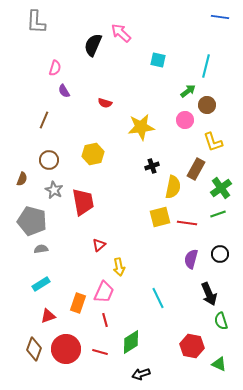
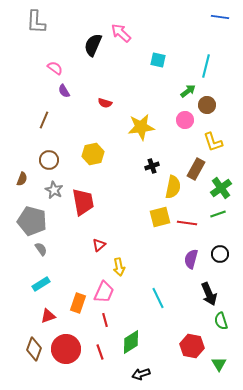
pink semicircle at (55, 68): rotated 70 degrees counterclockwise
gray semicircle at (41, 249): rotated 64 degrees clockwise
red line at (100, 352): rotated 56 degrees clockwise
green triangle at (219, 364): rotated 35 degrees clockwise
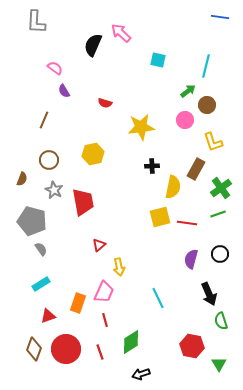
black cross at (152, 166): rotated 16 degrees clockwise
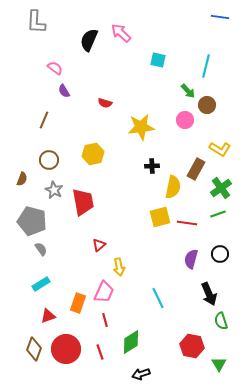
black semicircle at (93, 45): moved 4 px left, 5 px up
green arrow at (188, 91): rotated 84 degrees clockwise
yellow L-shape at (213, 142): moved 7 px right, 7 px down; rotated 40 degrees counterclockwise
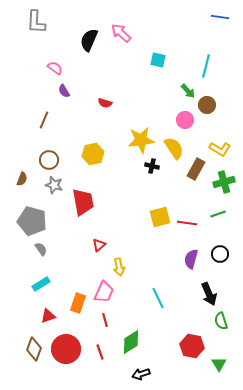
yellow star at (141, 127): moved 13 px down
black cross at (152, 166): rotated 16 degrees clockwise
yellow semicircle at (173, 187): moved 1 px right, 39 px up; rotated 45 degrees counterclockwise
green cross at (221, 188): moved 3 px right, 6 px up; rotated 20 degrees clockwise
gray star at (54, 190): moved 5 px up; rotated 12 degrees counterclockwise
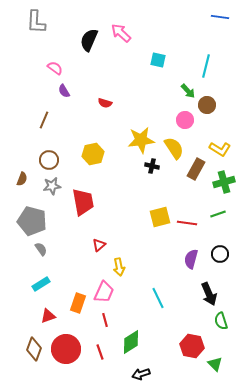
gray star at (54, 185): moved 2 px left, 1 px down; rotated 24 degrees counterclockwise
green triangle at (219, 364): moved 4 px left; rotated 14 degrees counterclockwise
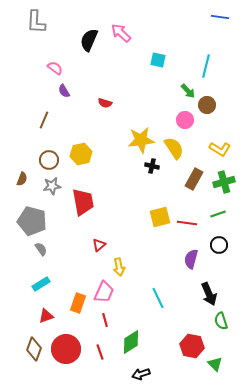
yellow hexagon at (93, 154): moved 12 px left
brown rectangle at (196, 169): moved 2 px left, 10 px down
black circle at (220, 254): moved 1 px left, 9 px up
red triangle at (48, 316): moved 2 px left
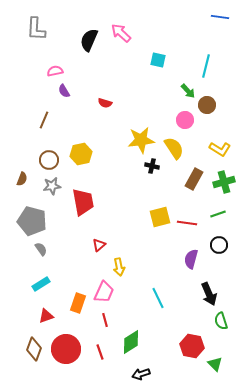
gray L-shape at (36, 22): moved 7 px down
pink semicircle at (55, 68): moved 3 px down; rotated 49 degrees counterclockwise
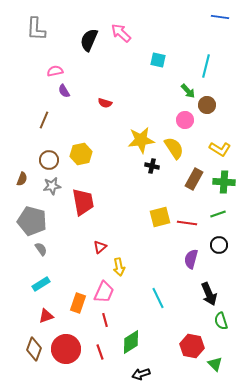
green cross at (224, 182): rotated 20 degrees clockwise
red triangle at (99, 245): moved 1 px right, 2 px down
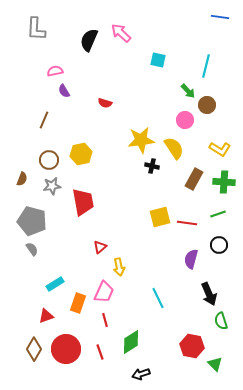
gray semicircle at (41, 249): moved 9 px left
cyan rectangle at (41, 284): moved 14 px right
brown diamond at (34, 349): rotated 10 degrees clockwise
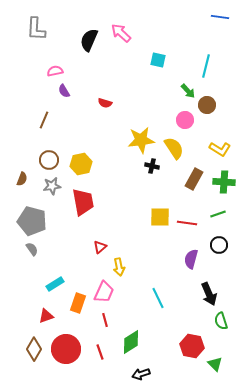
yellow hexagon at (81, 154): moved 10 px down
yellow square at (160, 217): rotated 15 degrees clockwise
